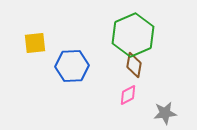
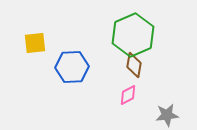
blue hexagon: moved 1 px down
gray star: moved 2 px right, 2 px down
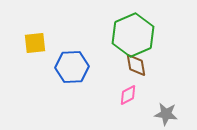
brown diamond: moved 2 px right; rotated 20 degrees counterclockwise
gray star: moved 1 px left, 1 px up; rotated 15 degrees clockwise
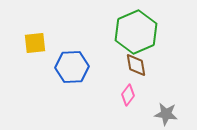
green hexagon: moved 3 px right, 3 px up
pink diamond: rotated 25 degrees counterclockwise
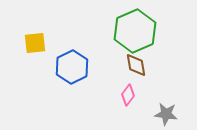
green hexagon: moved 1 px left, 1 px up
blue hexagon: rotated 24 degrees counterclockwise
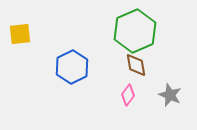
yellow square: moved 15 px left, 9 px up
gray star: moved 4 px right, 19 px up; rotated 15 degrees clockwise
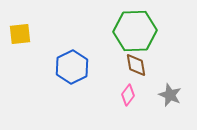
green hexagon: rotated 21 degrees clockwise
